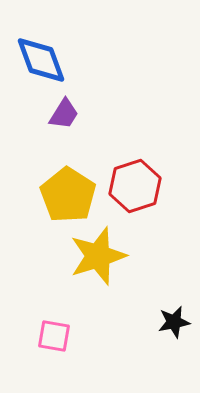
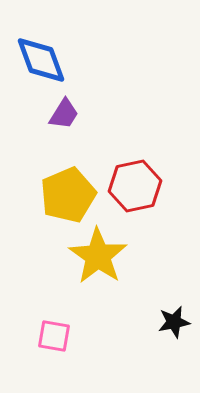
red hexagon: rotated 6 degrees clockwise
yellow pentagon: rotated 16 degrees clockwise
yellow star: rotated 20 degrees counterclockwise
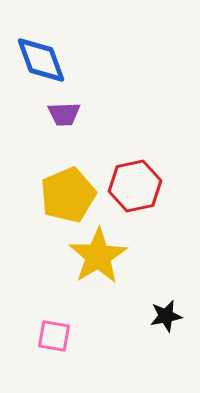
purple trapezoid: rotated 56 degrees clockwise
yellow star: rotated 6 degrees clockwise
black star: moved 8 px left, 6 px up
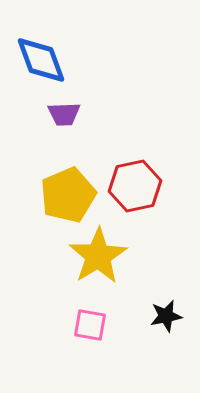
pink square: moved 36 px right, 11 px up
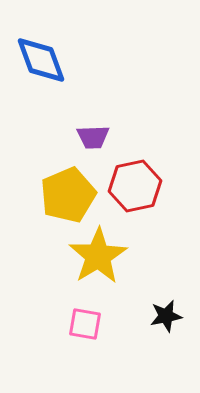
purple trapezoid: moved 29 px right, 23 px down
pink square: moved 5 px left, 1 px up
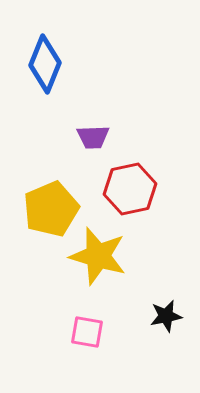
blue diamond: moved 4 px right, 4 px down; rotated 42 degrees clockwise
red hexagon: moved 5 px left, 3 px down
yellow pentagon: moved 17 px left, 14 px down
yellow star: rotated 24 degrees counterclockwise
pink square: moved 2 px right, 8 px down
